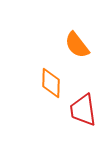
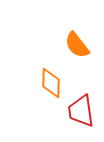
red trapezoid: moved 2 px left, 1 px down
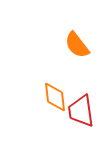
orange diamond: moved 4 px right, 14 px down; rotated 8 degrees counterclockwise
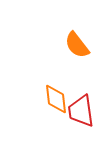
orange diamond: moved 1 px right, 2 px down
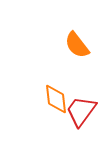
red trapezoid: rotated 44 degrees clockwise
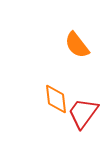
red trapezoid: moved 2 px right, 2 px down
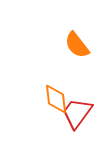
red trapezoid: moved 6 px left
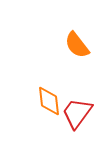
orange diamond: moved 7 px left, 2 px down
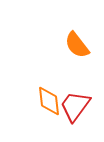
red trapezoid: moved 2 px left, 7 px up
